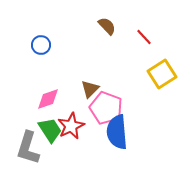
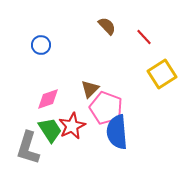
red star: moved 1 px right
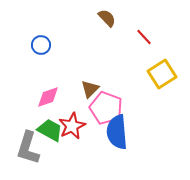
brown semicircle: moved 8 px up
pink diamond: moved 2 px up
green trapezoid: rotated 28 degrees counterclockwise
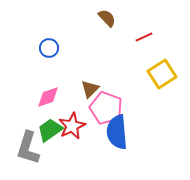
red line: rotated 72 degrees counterclockwise
blue circle: moved 8 px right, 3 px down
green trapezoid: rotated 64 degrees counterclockwise
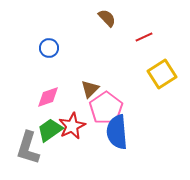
pink pentagon: rotated 16 degrees clockwise
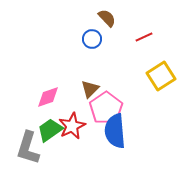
blue circle: moved 43 px right, 9 px up
yellow square: moved 1 px left, 2 px down
blue semicircle: moved 2 px left, 1 px up
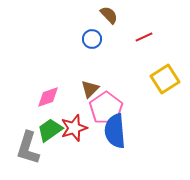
brown semicircle: moved 2 px right, 3 px up
yellow square: moved 4 px right, 3 px down
red star: moved 2 px right, 2 px down; rotated 8 degrees clockwise
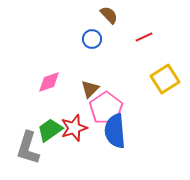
pink diamond: moved 1 px right, 15 px up
